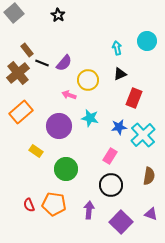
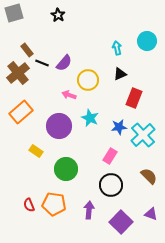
gray square: rotated 24 degrees clockwise
cyan star: rotated 12 degrees clockwise
brown semicircle: rotated 54 degrees counterclockwise
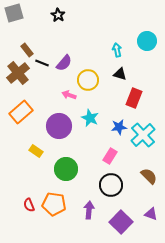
cyan arrow: moved 2 px down
black triangle: rotated 40 degrees clockwise
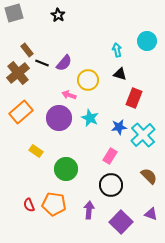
purple circle: moved 8 px up
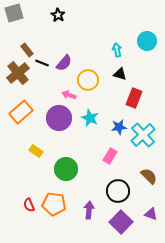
black circle: moved 7 px right, 6 px down
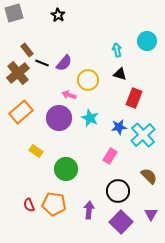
purple triangle: rotated 40 degrees clockwise
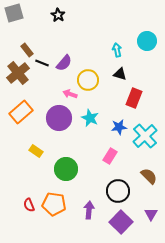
pink arrow: moved 1 px right, 1 px up
cyan cross: moved 2 px right, 1 px down
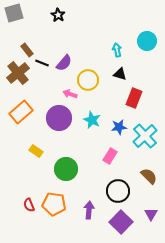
cyan star: moved 2 px right, 2 px down
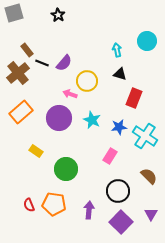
yellow circle: moved 1 px left, 1 px down
cyan cross: rotated 15 degrees counterclockwise
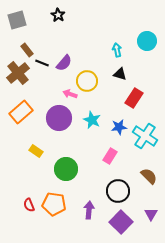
gray square: moved 3 px right, 7 px down
red rectangle: rotated 12 degrees clockwise
